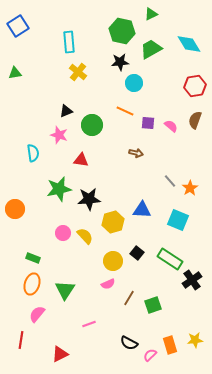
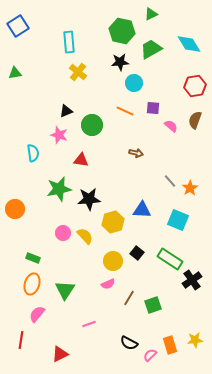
purple square at (148, 123): moved 5 px right, 15 px up
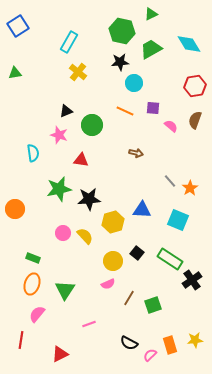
cyan rectangle at (69, 42): rotated 35 degrees clockwise
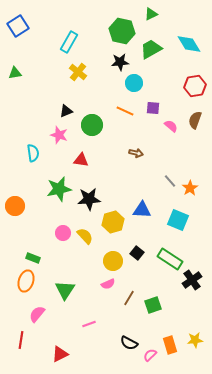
orange circle at (15, 209): moved 3 px up
orange ellipse at (32, 284): moved 6 px left, 3 px up
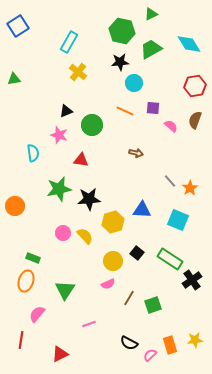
green triangle at (15, 73): moved 1 px left, 6 px down
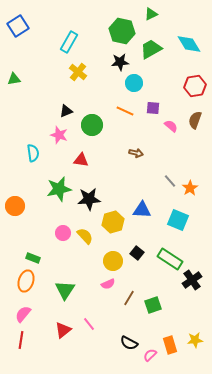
pink semicircle at (37, 314): moved 14 px left
pink line at (89, 324): rotated 72 degrees clockwise
red triangle at (60, 354): moved 3 px right, 24 px up; rotated 12 degrees counterclockwise
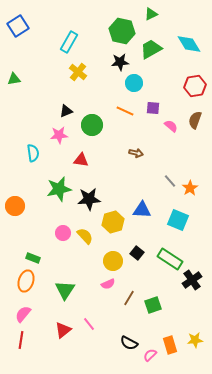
pink star at (59, 135): rotated 24 degrees counterclockwise
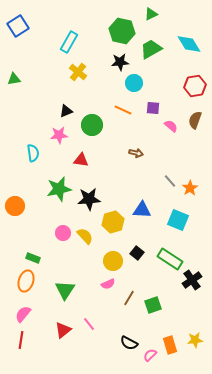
orange line at (125, 111): moved 2 px left, 1 px up
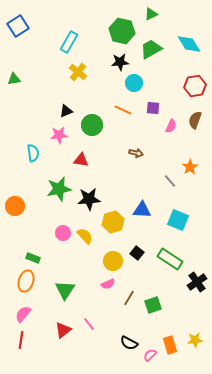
pink semicircle at (171, 126): rotated 72 degrees clockwise
orange star at (190, 188): moved 21 px up
black cross at (192, 280): moved 5 px right, 2 px down
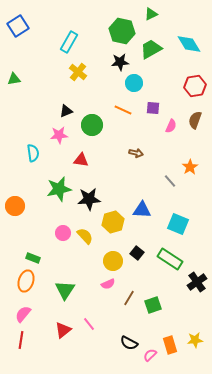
cyan square at (178, 220): moved 4 px down
